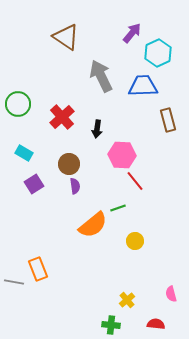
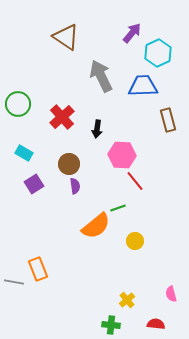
orange semicircle: moved 3 px right, 1 px down
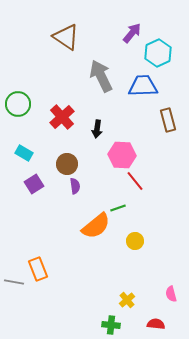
brown circle: moved 2 px left
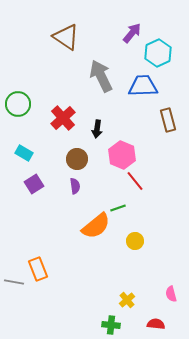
red cross: moved 1 px right, 1 px down
pink hexagon: rotated 20 degrees clockwise
brown circle: moved 10 px right, 5 px up
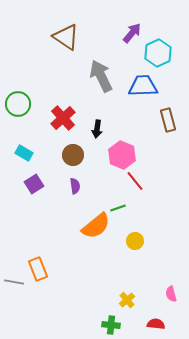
brown circle: moved 4 px left, 4 px up
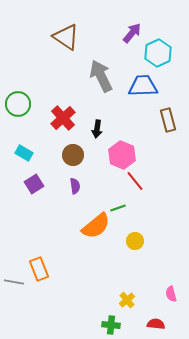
orange rectangle: moved 1 px right
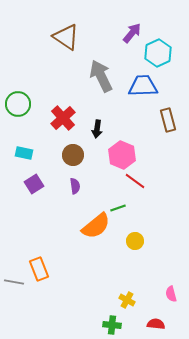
cyan rectangle: rotated 18 degrees counterclockwise
red line: rotated 15 degrees counterclockwise
yellow cross: rotated 21 degrees counterclockwise
green cross: moved 1 px right
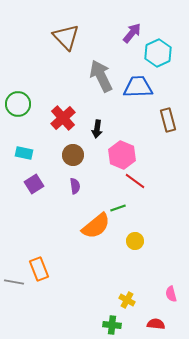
brown triangle: rotated 12 degrees clockwise
blue trapezoid: moved 5 px left, 1 px down
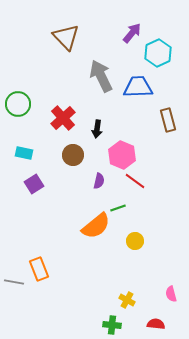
purple semicircle: moved 24 px right, 5 px up; rotated 21 degrees clockwise
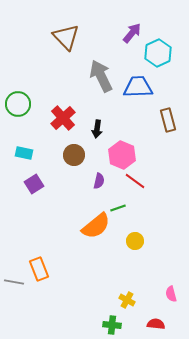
brown circle: moved 1 px right
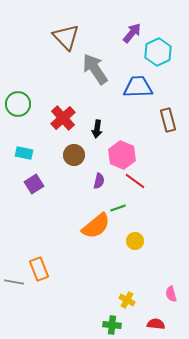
cyan hexagon: moved 1 px up
gray arrow: moved 6 px left, 7 px up; rotated 8 degrees counterclockwise
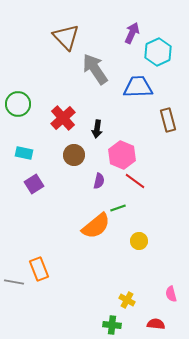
purple arrow: rotated 15 degrees counterclockwise
yellow circle: moved 4 px right
